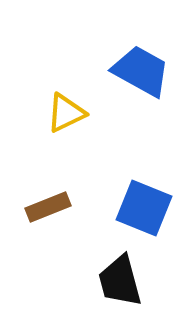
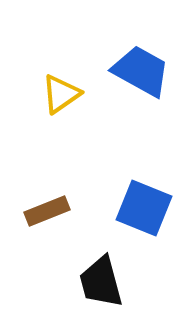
yellow triangle: moved 5 px left, 19 px up; rotated 9 degrees counterclockwise
brown rectangle: moved 1 px left, 4 px down
black trapezoid: moved 19 px left, 1 px down
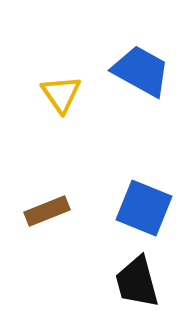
yellow triangle: rotated 30 degrees counterclockwise
black trapezoid: moved 36 px right
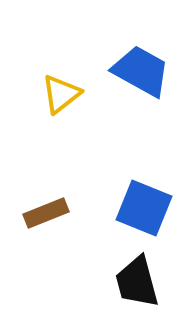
yellow triangle: rotated 27 degrees clockwise
brown rectangle: moved 1 px left, 2 px down
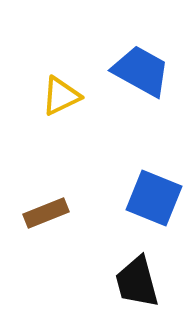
yellow triangle: moved 2 px down; rotated 12 degrees clockwise
blue square: moved 10 px right, 10 px up
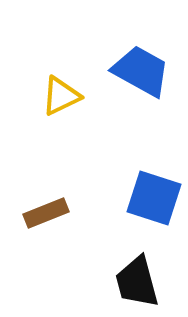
blue square: rotated 4 degrees counterclockwise
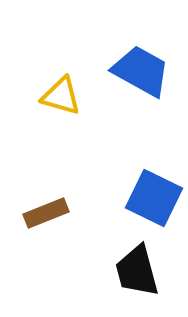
yellow triangle: rotated 42 degrees clockwise
blue square: rotated 8 degrees clockwise
black trapezoid: moved 11 px up
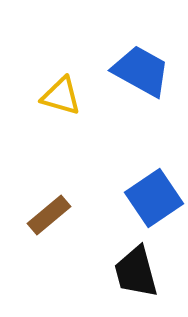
blue square: rotated 30 degrees clockwise
brown rectangle: moved 3 px right, 2 px down; rotated 18 degrees counterclockwise
black trapezoid: moved 1 px left, 1 px down
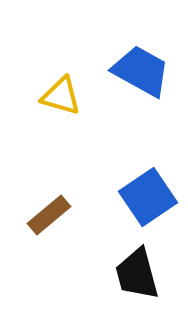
blue square: moved 6 px left, 1 px up
black trapezoid: moved 1 px right, 2 px down
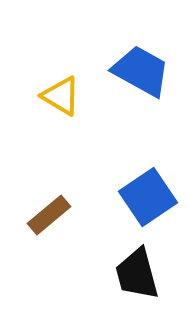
yellow triangle: rotated 15 degrees clockwise
